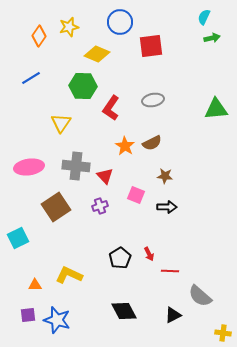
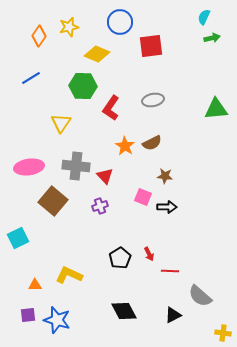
pink square: moved 7 px right, 2 px down
brown square: moved 3 px left, 6 px up; rotated 16 degrees counterclockwise
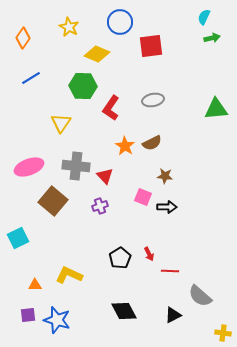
yellow star: rotated 30 degrees counterclockwise
orange diamond: moved 16 px left, 2 px down
pink ellipse: rotated 12 degrees counterclockwise
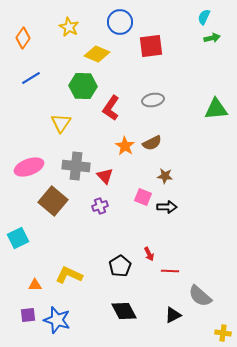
black pentagon: moved 8 px down
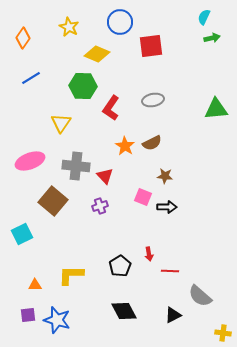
pink ellipse: moved 1 px right, 6 px up
cyan square: moved 4 px right, 4 px up
red arrow: rotated 16 degrees clockwise
yellow L-shape: moved 2 px right; rotated 24 degrees counterclockwise
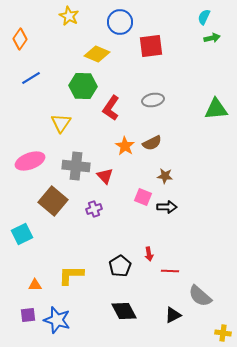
yellow star: moved 11 px up
orange diamond: moved 3 px left, 1 px down
purple cross: moved 6 px left, 3 px down
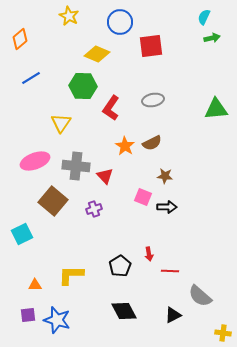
orange diamond: rotated 15 degrees clockwise
pink ellipse: moved 5 px right
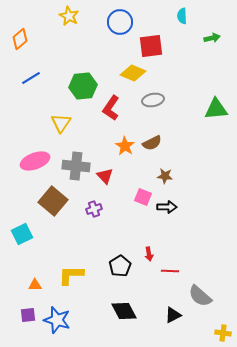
cyan semicircle: moved 22 px left, 1 px up; rotated 28 degrees counterclockwise
yellow diamond: moved 36 px right, 19 px down
green hexagon: rotated 8 degrees counterclockwise
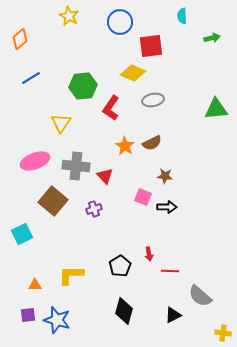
black diamond: rotated 44 degrees clockwise
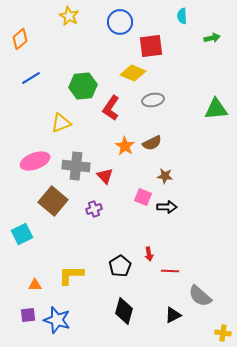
yellow triangle: rotated 35 degrees clockwise
